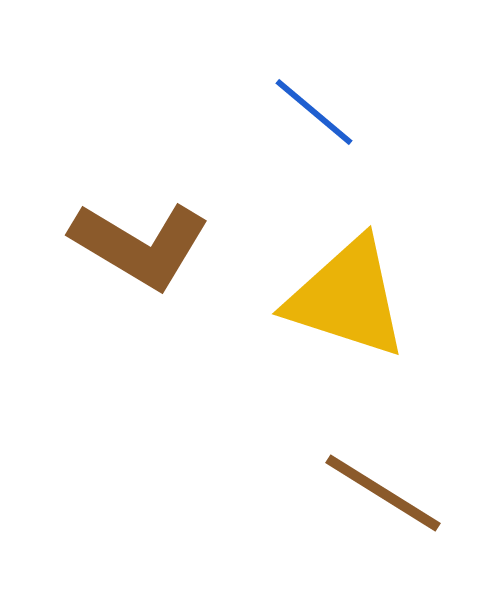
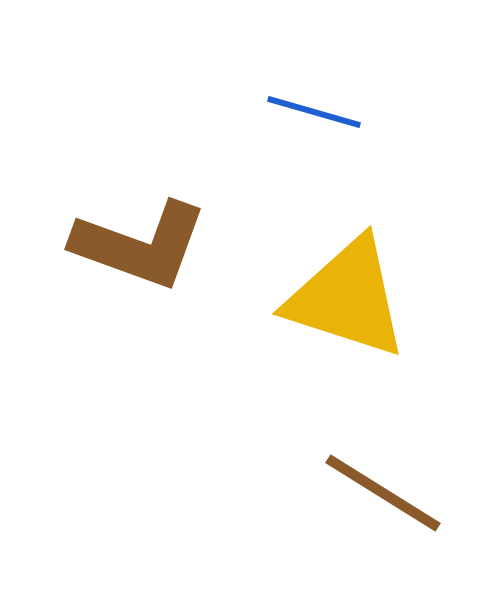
blue line: rotated 24 degrees counterclockwise
brown L-shape: rotated 11 degrees counterclockwise
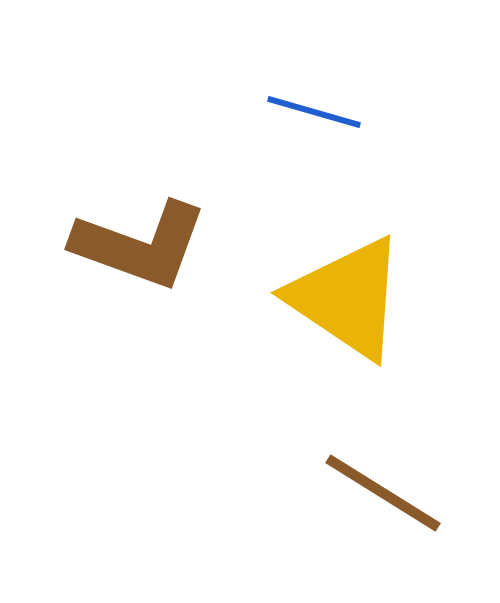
yellow triangle: rotated 16 degrees clockwise
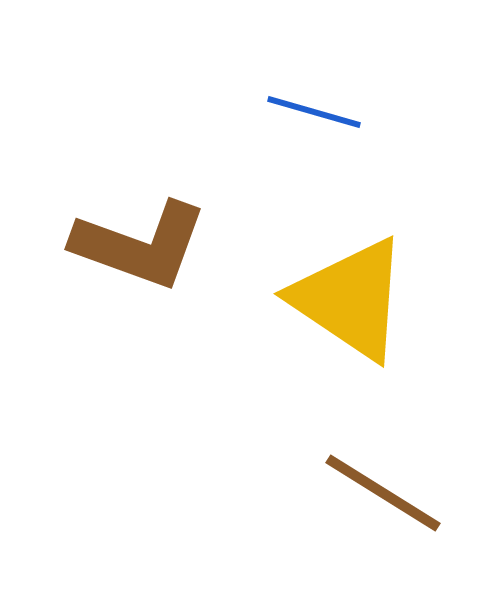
yellow triangle: moved 3 px right, 1 px down
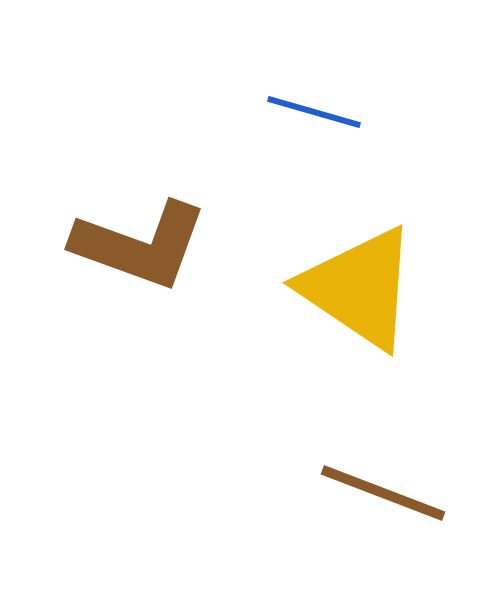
yellow triangle: moved 9 px right, 11 px up
brown line: rotated 11 degrees counterclockwise
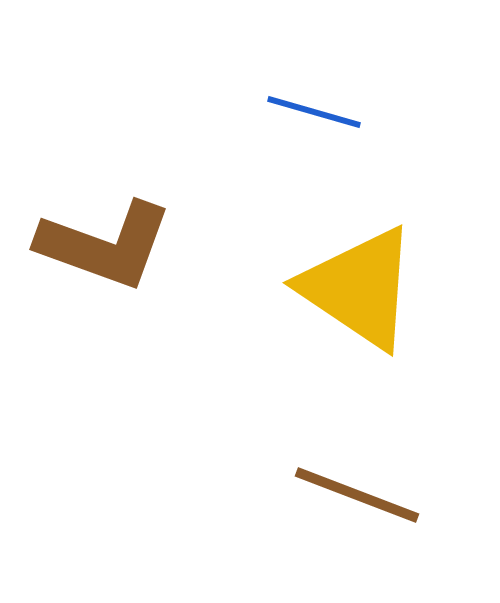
brown L-shape: moved 35 px left
brown line: moved 26 px left, 2 px down
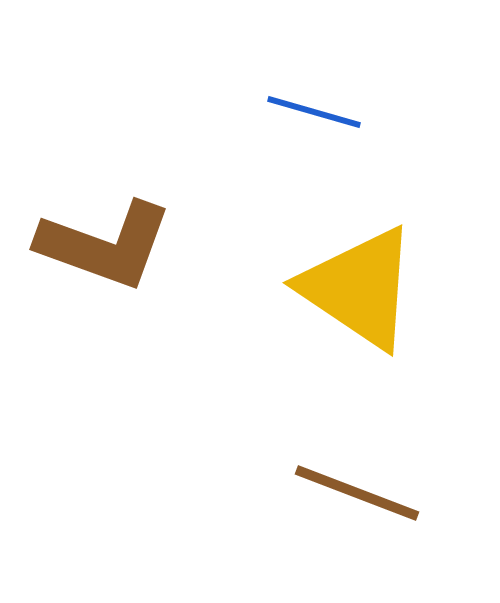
brown line: moved 2 px up
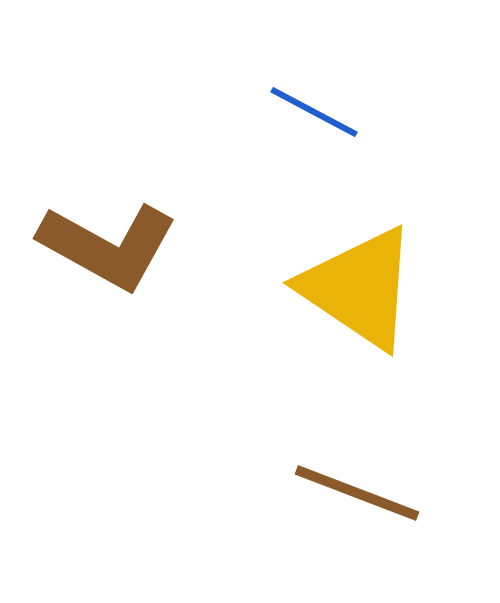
blue line: rotated 12 degrees clockwise
brown L-shape: moved 3 px right, 1 px down; rotated 9 degrees clockwise
